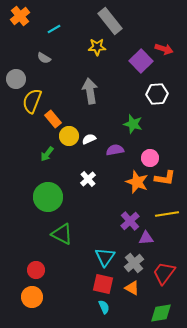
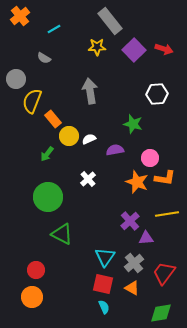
purple square: moved 7 px left, 11 px up
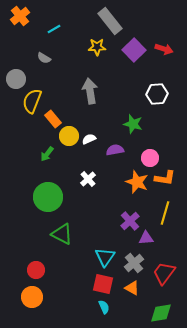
yellow line: moved 2 px left, 1 px up; rotated 65 degrees counterclockwise
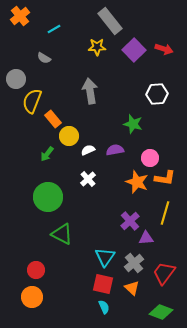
white semicircle: moved 1 px left, 11 px down
orange triangle: rotated 14 degrees clockwise
green diamond: moved 1 px up; rotated 30 degrees clockwise
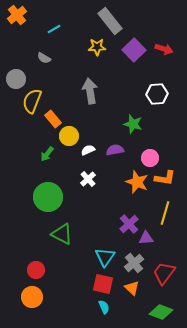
orange cross: moved 3 px left, 1 px up
purple cross: moved 1 px left, 3 px down
